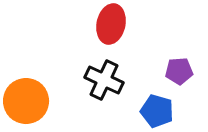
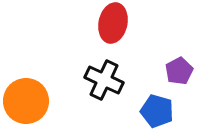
red ellipse: moved 2 px right, 1 px up
purple pentagon: rotated 24 degrees counterclockwise
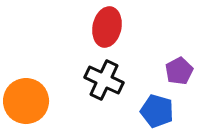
red ellipse: moved 6 px left, 4 px down
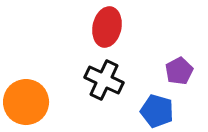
orange circle: moved 1 px down
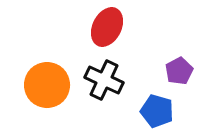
red ellipse: rotated 15 degrees clockwise
orange circle: moved 21 px right, 17 px up
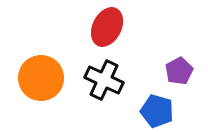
orange circle: moved 6 px left, 7 px up
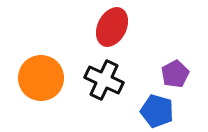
red ellipse: moved 5 px right
purple pentagon: moved 4 px left, 3 px down
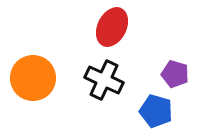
purple pentagon: rotated 28 degrees counterclockwise
orange circle: moved 8 px left
blue pentagon: moved 1 px left
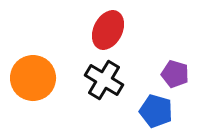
red ellipse: moved 4 px left, 3 px down
black cross: rotated 6 degrees clockwise
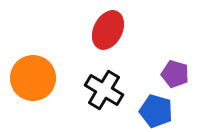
black cross: moved 10 px down
